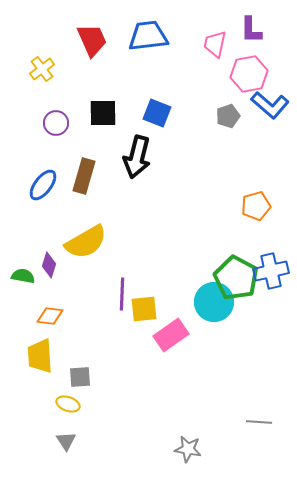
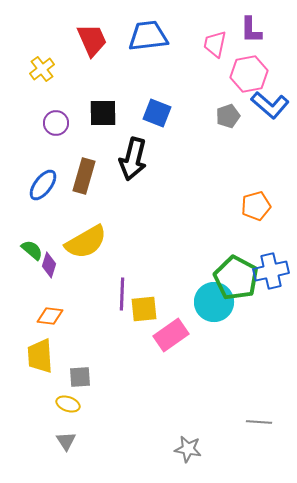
black arrow: moved 4 px left, 2 px down
green semicircle: moved 9 px right, 26 px up; rotated 30 degrees clockwise
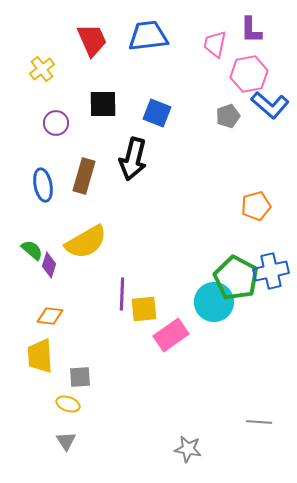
black square: moved 9 px up
blue ellipse: rotated 48 degrees counterclockwise
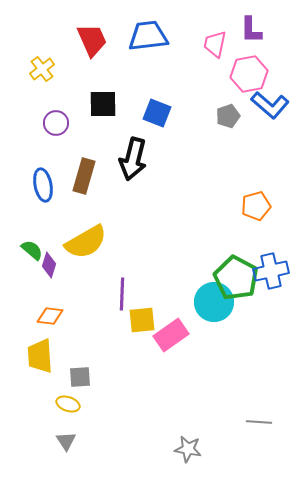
yellow square: moved 2 px left, 11 px down
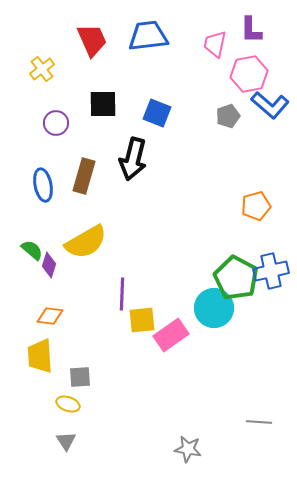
cyan circle: moved 6 px down
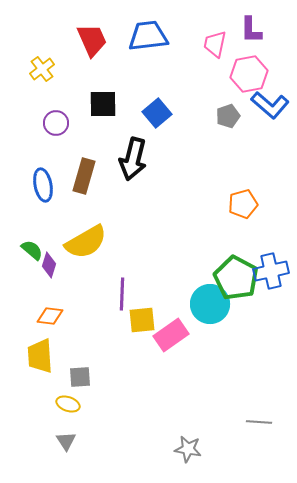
blue square: rotated 28 degrees clockwise
orange pentagon: moved 13 px left, 2 px up
cyan circle: moved 4 px left, 4 px up
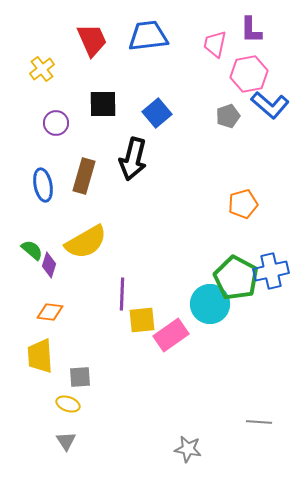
orange diamond: moved 4 px up
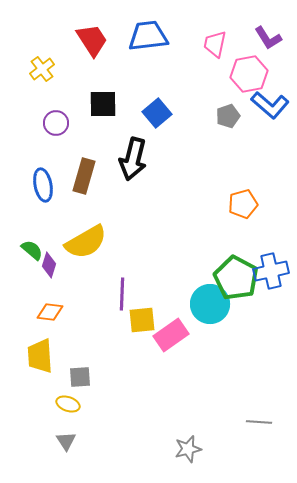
purple L-shape: moved 17 px right, 8 px down; rotated 32 degrees counterclockwise
red trapezoid: rotated 9 degrees counterclockwise
gray star: rotated 24 degrees counterclockwise
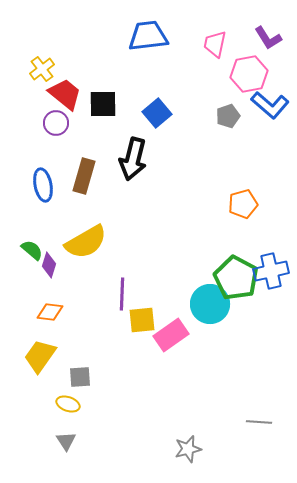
red trapezoid: moved 27 px left, 54 px down; rotated 18 degrees counterclockwise
yellow trapezoid: rotated 39 degrees clockwise
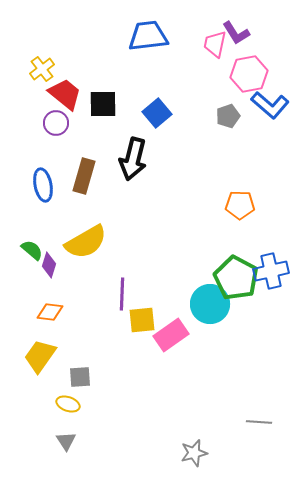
purple L-shape: moved 32 px left, 5 px up
orange pentagon: moved 3 px left, 1 px down; rotated 16 degrees clockwise
gray star: moved 6 px right, 4 px down
